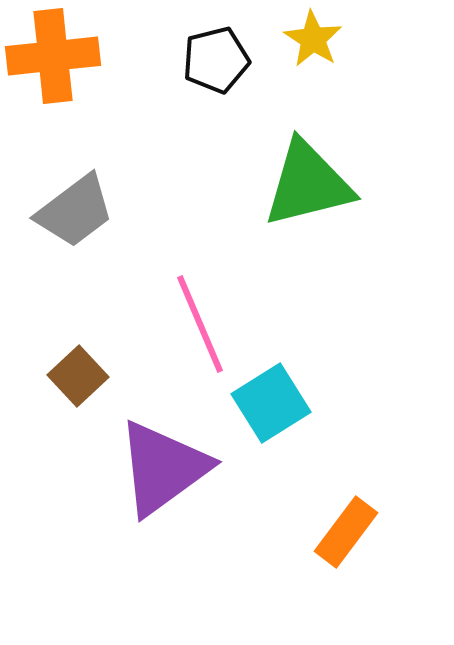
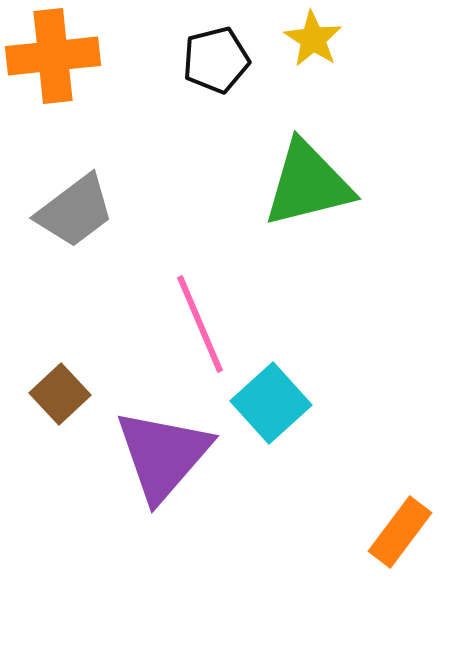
brown square: moved 18 px left, 18 px down
cyan square: rotated 10 degrees counterclockwise
purple triangle: moved 13 px up; rotated 13 degrees counterclockwise
orange rectangle: moved 54 px right
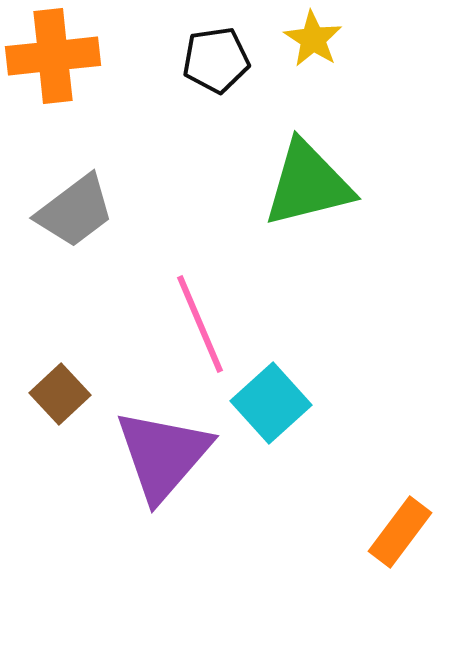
black pentagon: rotated 6 degrees clockwise
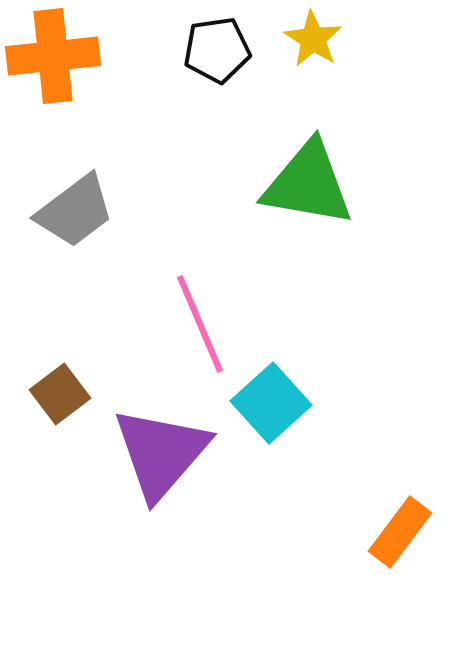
black pentagon: moved 1 px right, 10 px up
green triangle: rotated 24 degrees clockwise
brown square: rotated 6 degrees clockwise
purple triangle: moved 2 px left, 2 px up
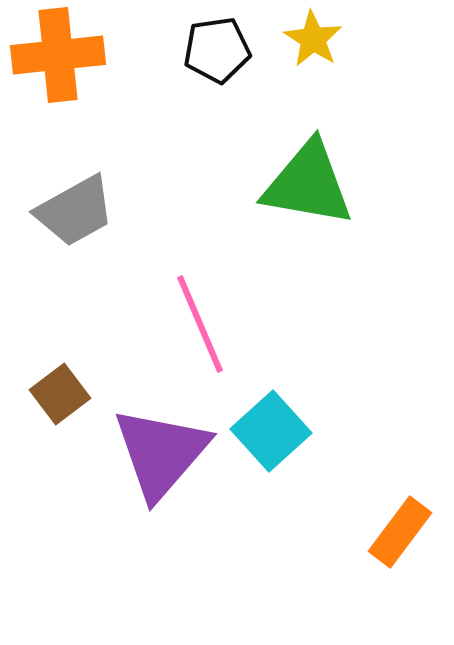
orange cross: moved 5 px right, 1 px up
gray trapezoid: rotated 8 degrees clockwise
cyan square: moved 28 px down
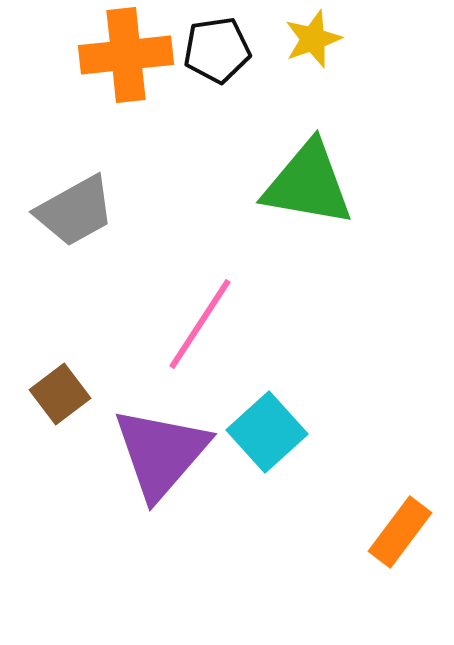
yellow star: rotated 20 degrees clockwise
orange cross: moved 68 px right
pink line: rotated 56 degrees clockwise
cyan square: moved 4 px left, 1 px down
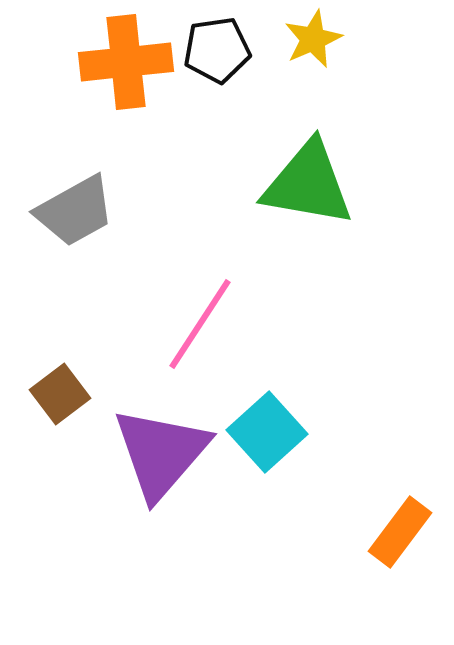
yellow star: rotated 4 degrees counterclockwise
orange cross: moved 7 px down
